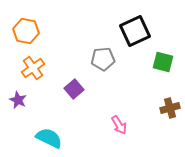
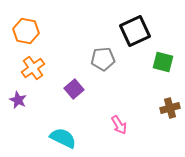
cyan semicircle: moved 14 px right
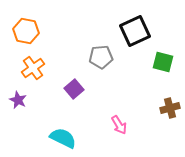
gray pentagon: moved 2 px left, 2 px up
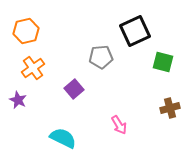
orange hexagon: rotated 25 degrees counterclockwise
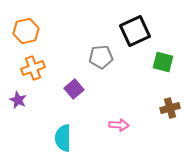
orange cross: rotated 15 degrees clockwise
pink arrow: rotated 54 degrees counterclockwise
cyan semicircle: rotated 116 degrees counterclockwise
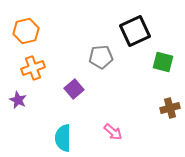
pink arrow: moved 6 px left, 7 px down; rotated 36 degrees clockwise
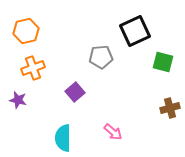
purple square: moved 1 px right, 3 px down
purple star: rotated 12 degrees counterclockwise
